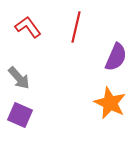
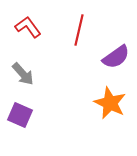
red line: moved 3 px right, 3 px down
purple semicircle: rotated 32 degrees clockwise
gray arrow: moved 4 px right, 4 px up
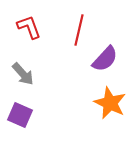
red L-shape: moved 1 px right; rotated 16 degrees clockwise
purple semicircle: moved 11 px left, 2 px down; rotated 12 degrees counterclockwise
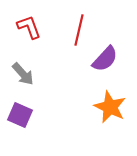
orange star: moved 4 px down
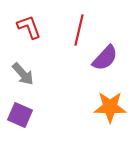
purple semicircle: moved 1 px up
orange star: rotated 24 degrees counterclockwise
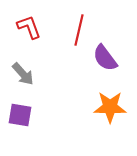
purple semicircle: rotated 100 degrees clockwise
purple square: rotated 15 degrees counterclockwise
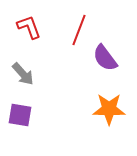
red line: rotated 8 degrees clockwise
orange star: moved 1 px left, 2 px down
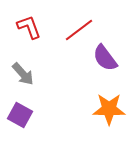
red line: rotated 32 degrees clockwise
purple square: rotated 20 degrees clockwise
